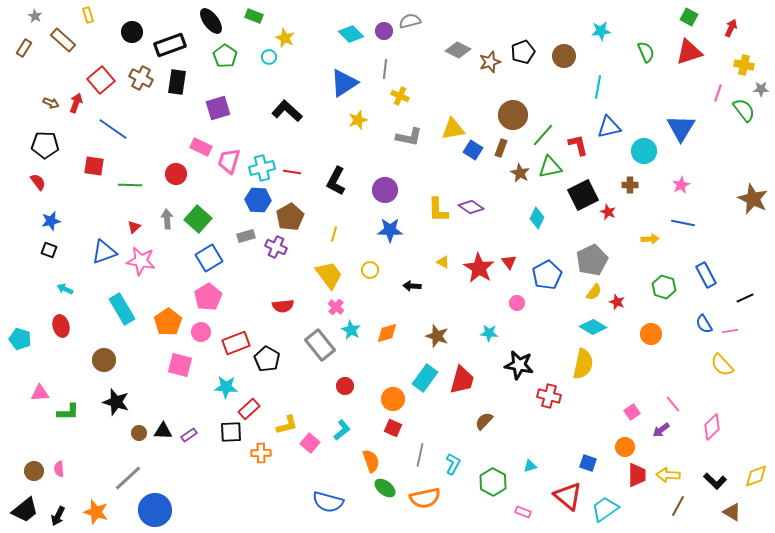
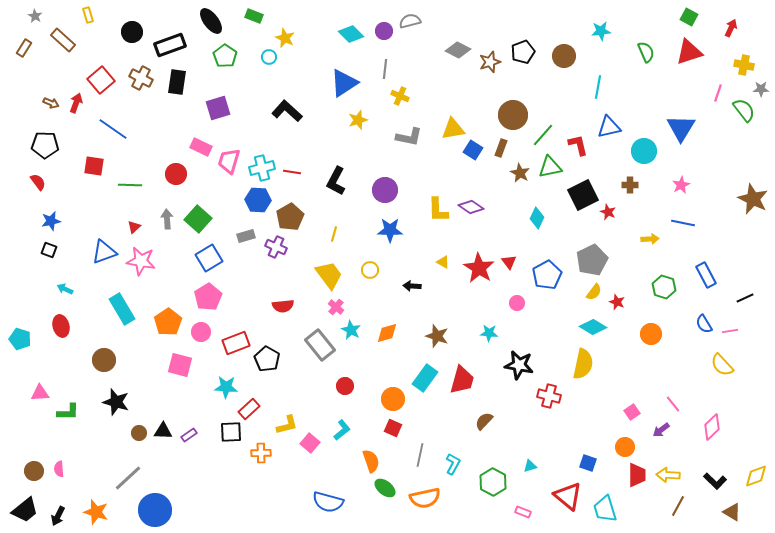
cyan trapezoid at (605, 509): rotated 72 degrees counterclockwise
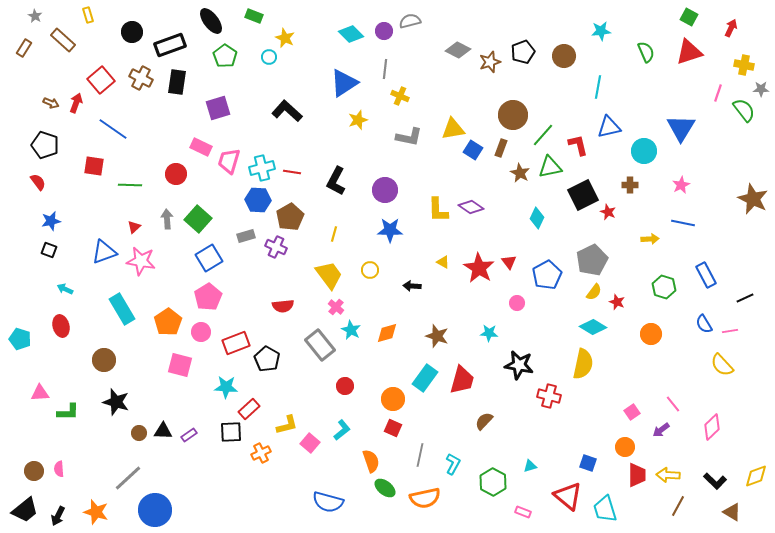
black pentagon at (45, 145): rotated 16 degrees clockwise
orange cross at (261, 453): rotated 24 degrees counterclockwise
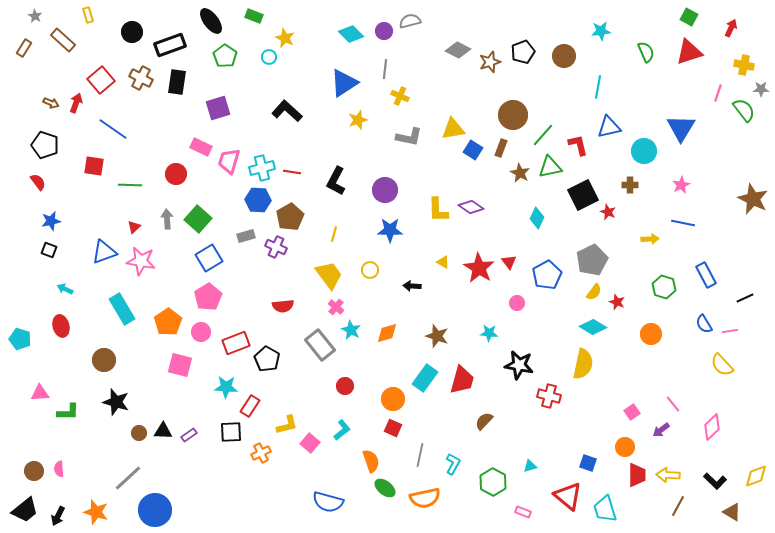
red rectangle at (249, 409): moved 1 px right, 3 px up; rotated 15 degrees counterclockwise
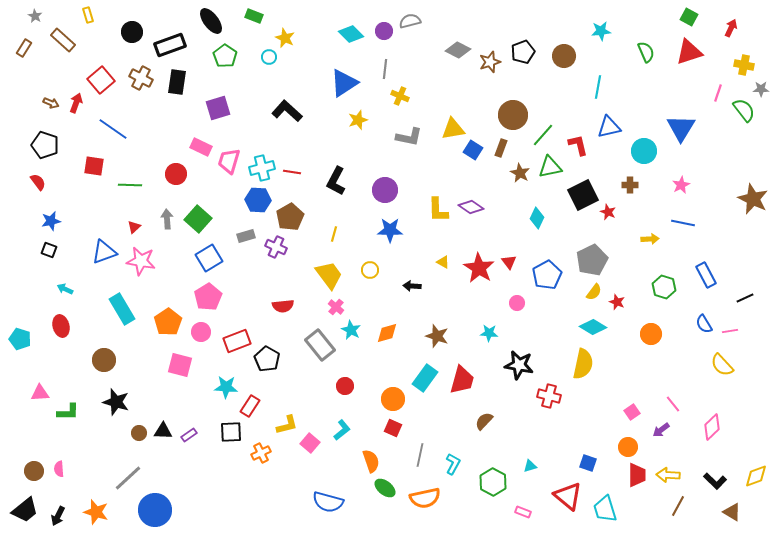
red rectangle at (236, 343): moved 1 px right, 2 px up
orange circle at (625, 447): moved 3 px right
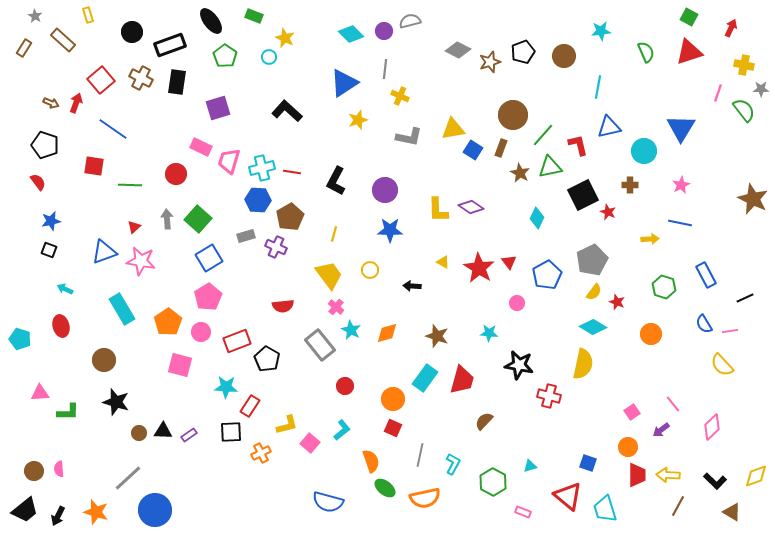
blue line at (683, 223): moved 3 px left
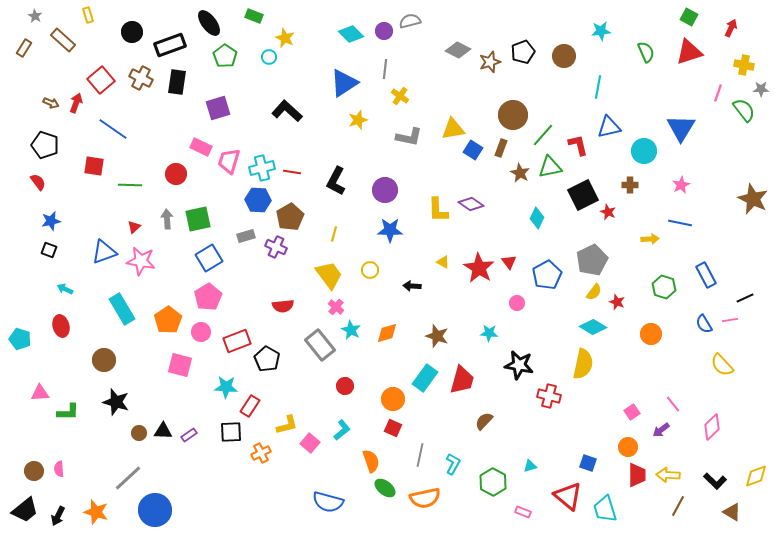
black ellipse at (211, 21): moved 2 px left, 2 px down
yellow cross at (400, 96): rotated 12 degrees clockwise
purple diamond at (471, 207): moved 3 px up
green square at (198, 219): rotated 36 degrees clockwise
orange pentagon at (168, 322): moved 2 px up
pink line at (730, 331): moved 11 px up
